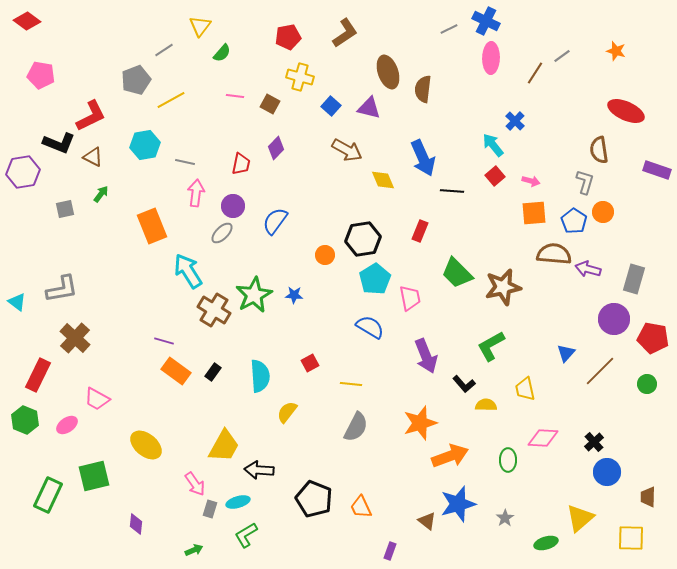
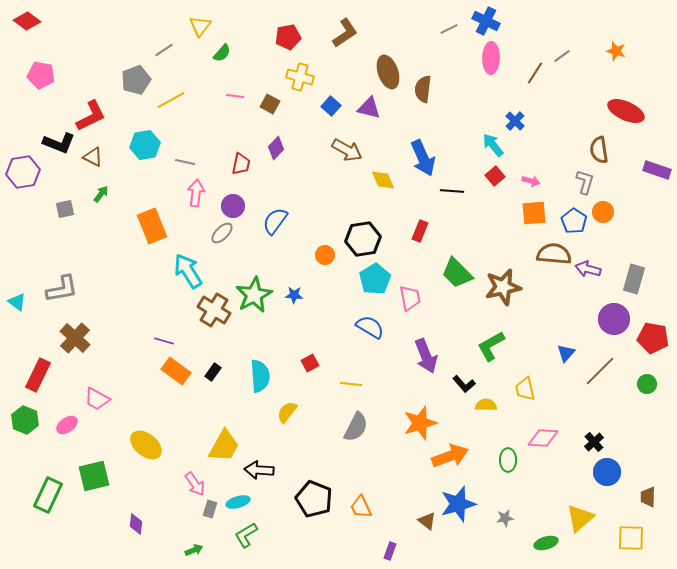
gray star at (505, 518): rotated 24 degrees clockwise
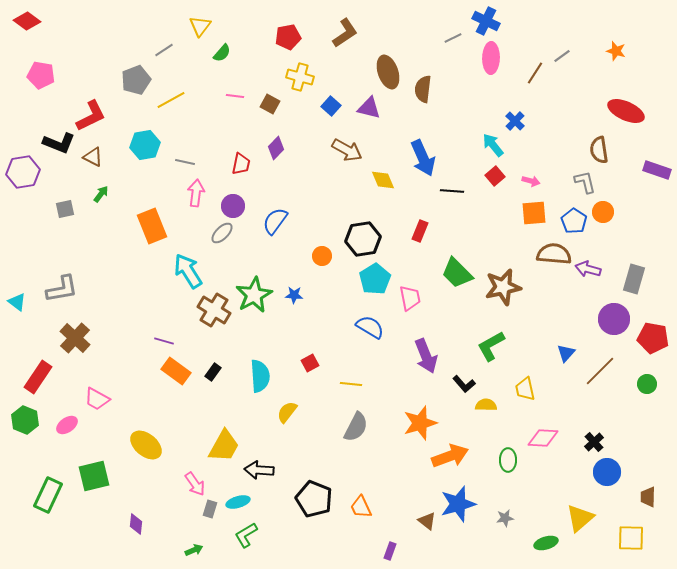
gray line at (449, 29): moved 4 px right, 9 px down
gray L-shape at (585, 182): rotated 30 degrees counterclockwise
orange circle at (325, 255): moved 3 px left, 1 px down
red rectangle at (38, 375): moved 2 px down; rotated 8 degrees clockwise
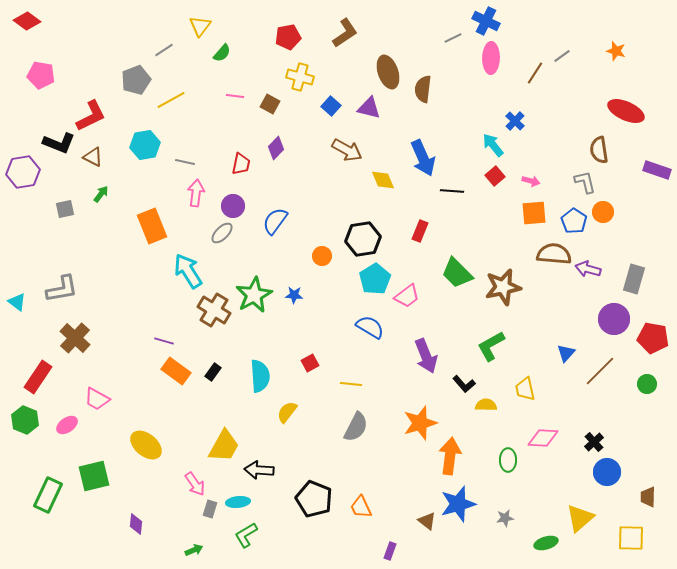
pink trapezoid at (410, 298): moved 3 px left, 2 px up; rotated 64 degrees clockwise
orange arrow at (450, 456): rotated 63 degrees counterclockwise
cyan ellipse at (238, 502): rotated 10 degrees clockwise
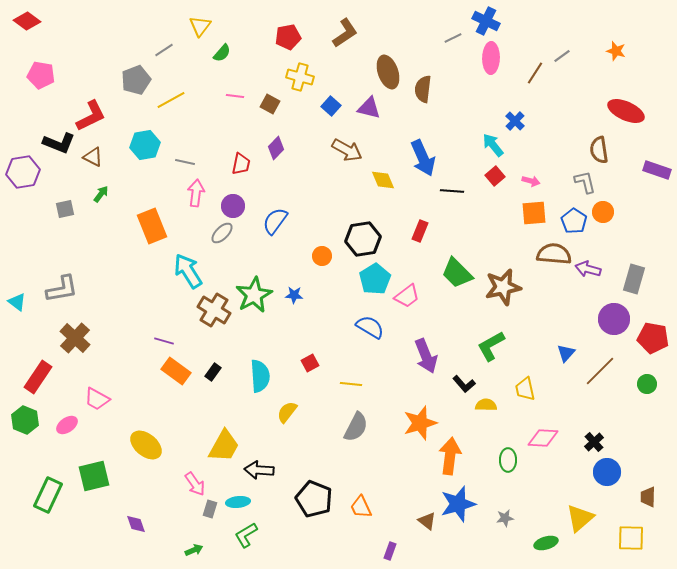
purple diamond at (136, 524): rotated 25 degrees counterclockwise
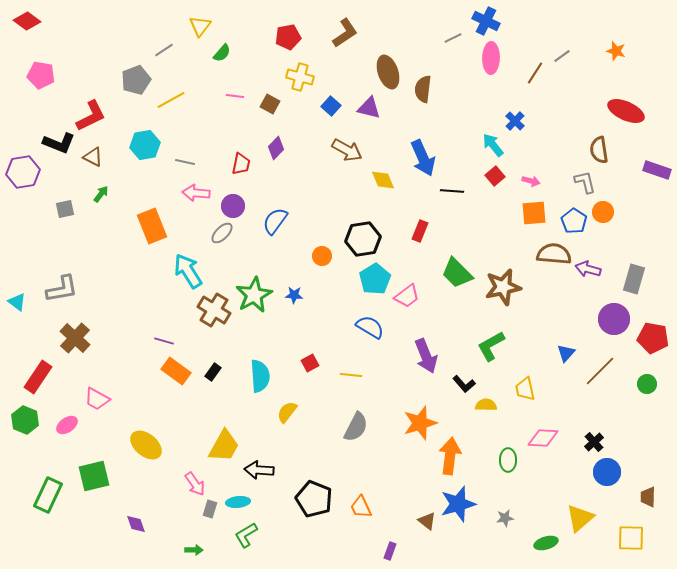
pink arrow at (196, 193): rotated 92 degrees counterclockwise
yellow line at (351, 384): moved 9 px up
green arrow at (194, 550): rotated 24 degrees clockwise
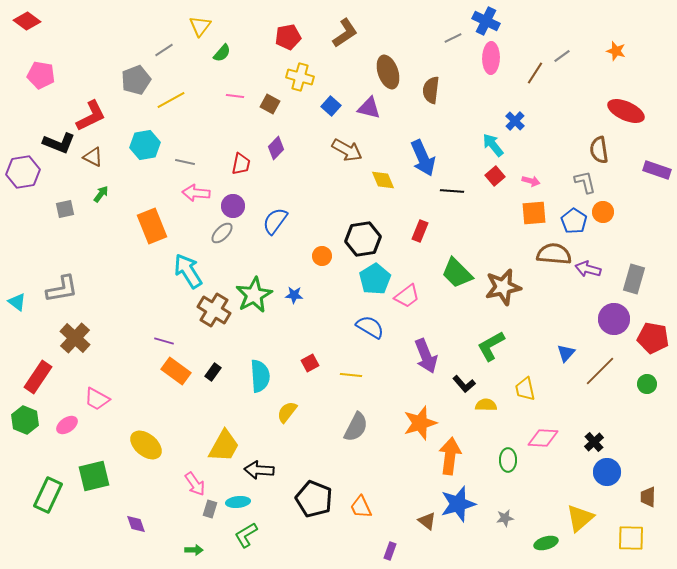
brown semicircle at (423, 89): moved 8 px right, 1 px down
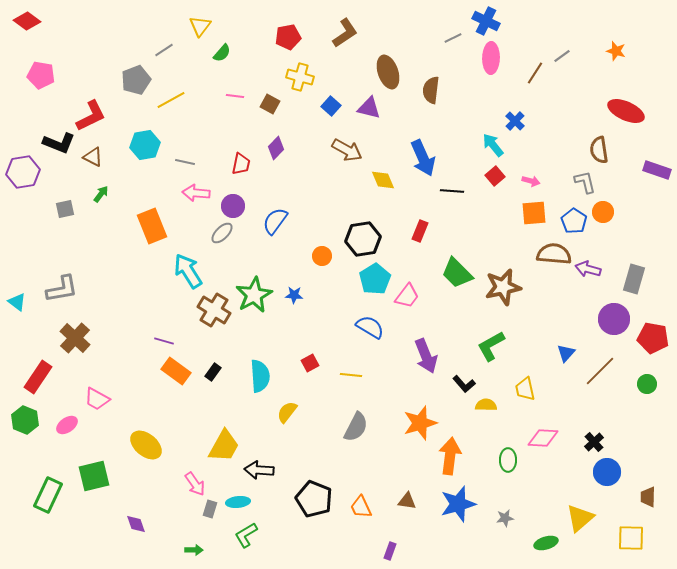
pink trapezoid at (407, 296): rotated 16 degrees counterclockwise
brown triangle at (427, 521): moved 20 px left, 20 px up; rotated 30 degrees counterclockwise
